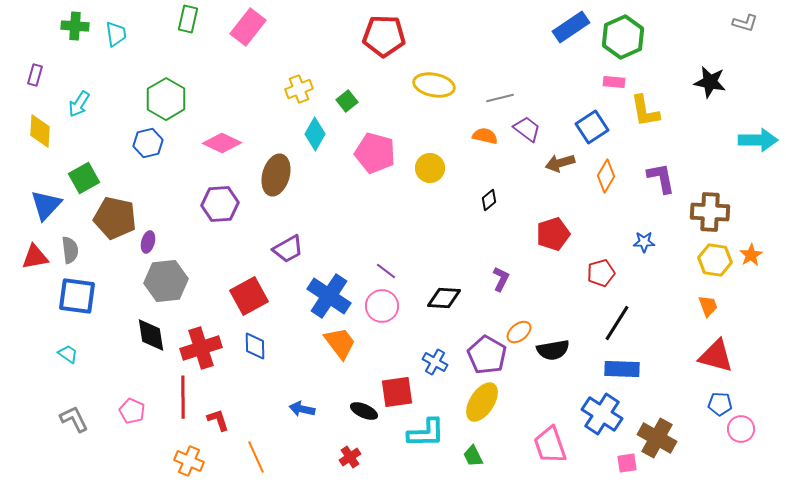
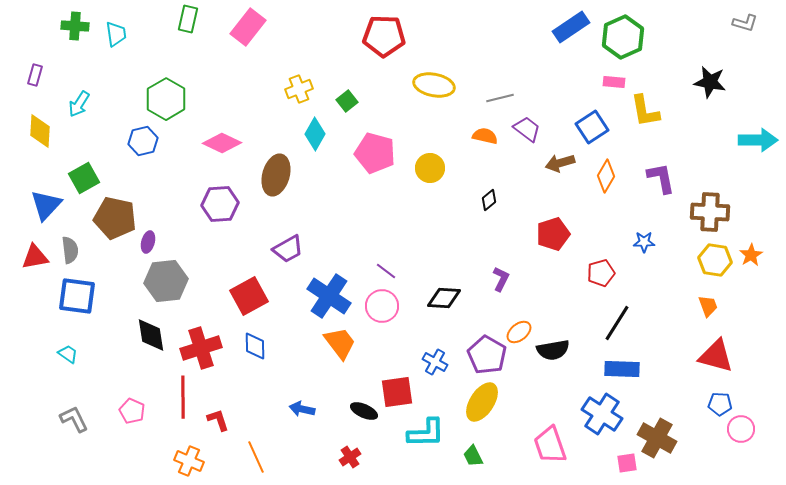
blue hexagon at (148, 143): moved 5 px left, 2 px up
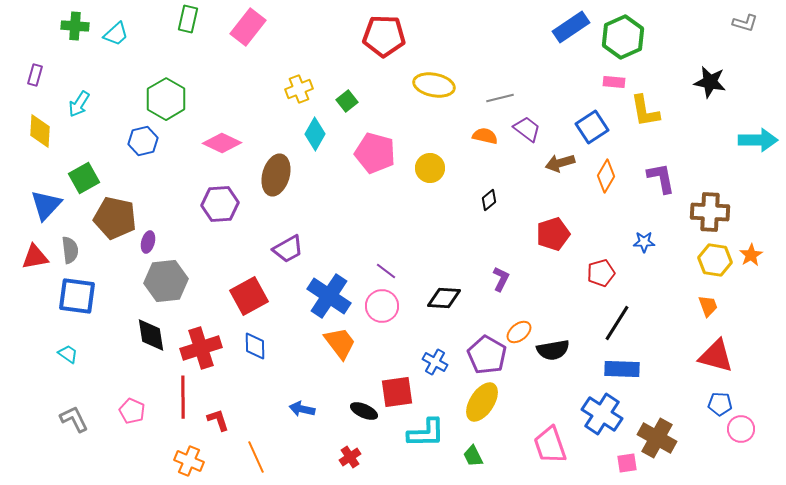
cyan trapezoid at (116, 34): rotated 56 degrees clockwise
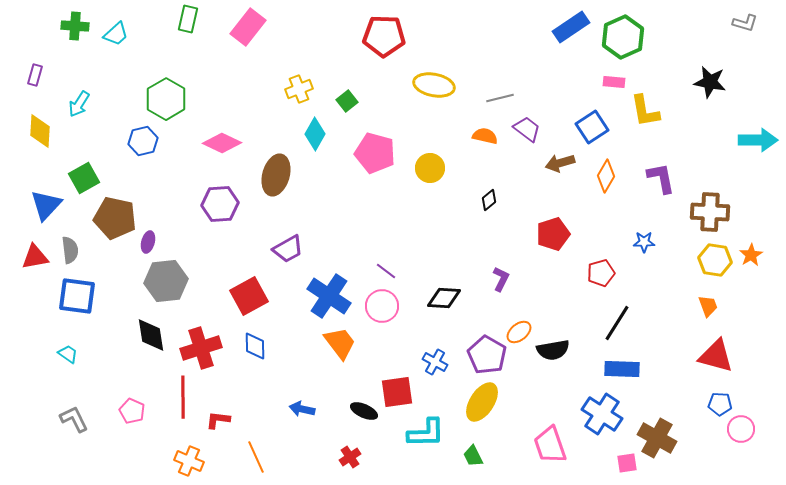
red L-shape at (218, 420): rotated 65 degrees counterclockwise
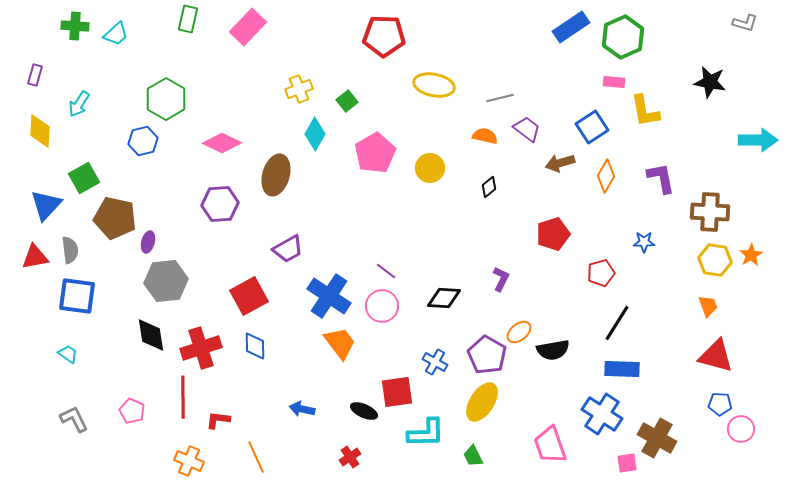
pink rectangle at (248, 27): rotated 6 degrees clockwise
pink pentagon at (375, 153): rotated 27 degrees clockwise
black diamond at (489, 200): moved 13 px up
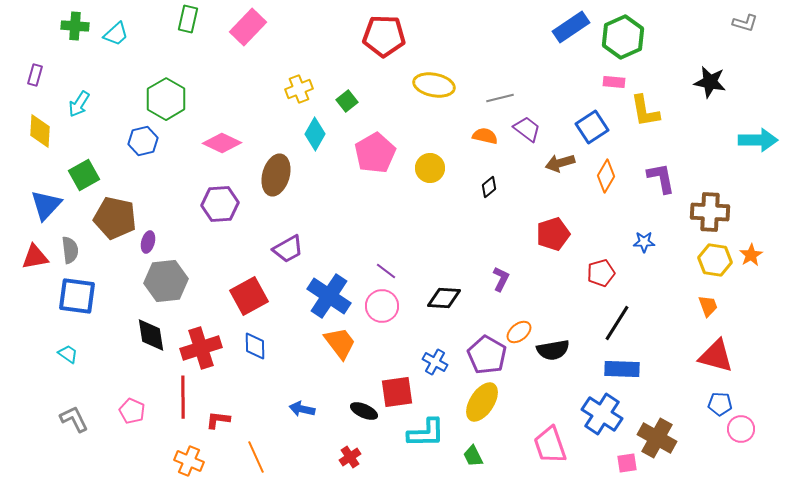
green square at (84, 178): moved 3 px up
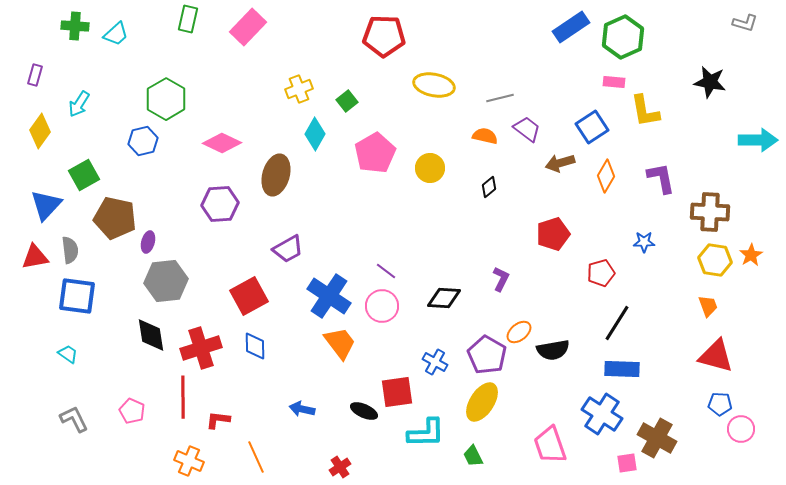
yellow diamond at (40, 131): rotated 32 degrees clockwise
red cross at (350, 457): moved 10 px left, 10 px down
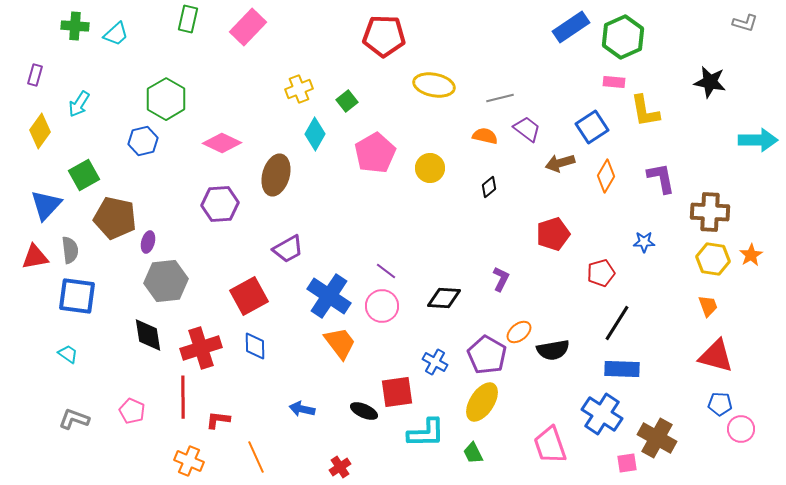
yellow hexagon at (715, 260): moved 2 px left, 1 px up
black diamond at (151, 335): moved 3 px left
gray L-shape at (74, 419): rotated 44 degrees counterclockwise
green trapezoid at (473, 456): moved 3 px up
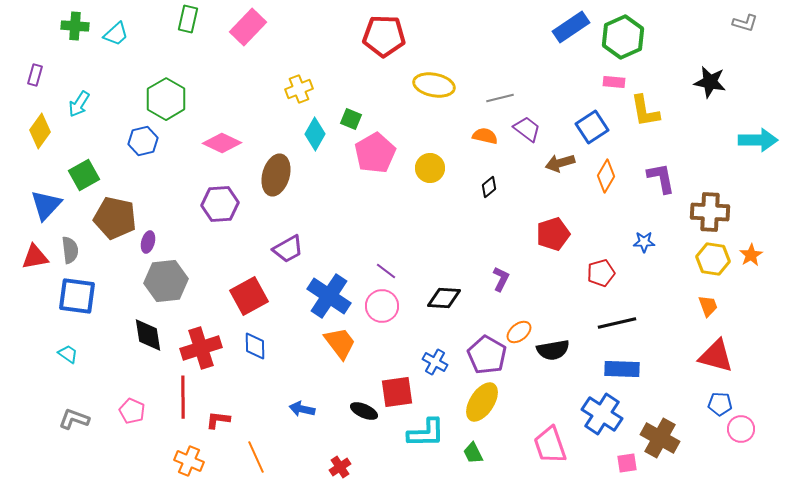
green square at (347, 101): moved 4 px right, 18 px down; rotated 30 degrees counterclockwise
black line at (617, 323): rotated 45 degrees clockwise
brown cross at (657, 438): moved 3 px right
